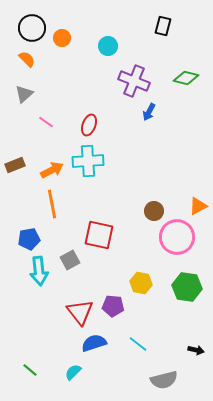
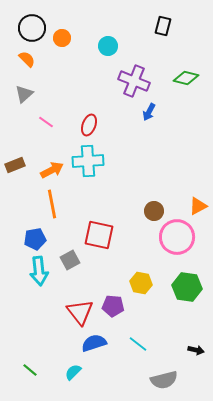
blue pentagon: moved 6 px right
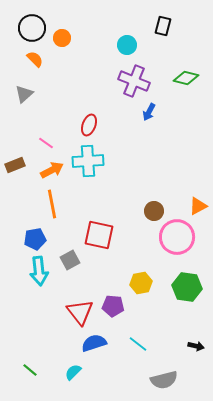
cyan circle: moved 19 px right, 1 px up
orange semicircle: moved 8 px right
pink line: moved 21 px down
yellow hexagon: rotated 20 degrees counterclockwise
black arrow: moved 4 px up
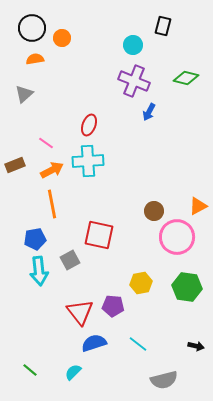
cyan circle: moved 6 px right
orange semicircle: rotated 54 degrees counterclockwise
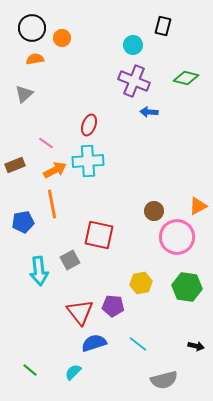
blue arrow: rotated 66 degrees clockwise
orange arrow: moved 3 px right
blue pentagon: moved 12 px left, 17 px up
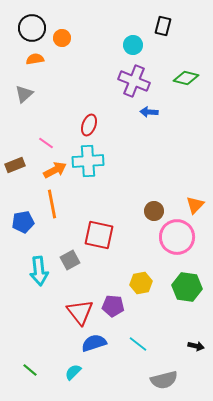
orange triangle: moved 3 px left, 1 px up; rotated 18 degrees counterclockwise
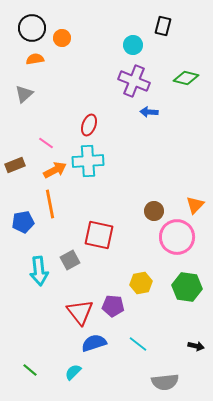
orange line: moved 2 px left
gray semicircle: moved 1 px right, 2 px down; rotated 8 degrees clockwise
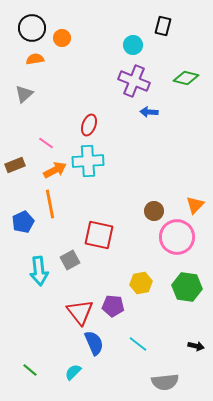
blue pentagon: rotated 15 degrees counterclockwise
blue semicircle: rotated 85 degrees clockwise
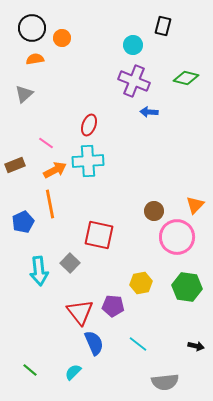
gray square: moved 3 px down; rotated 18 degrees counterclockwise
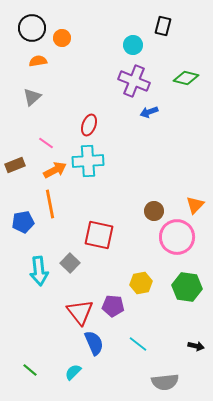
orange semicircle: moved 3 px right, 2 px down
gray triangle: moved 8 px right, 3 px down
blue arrow: rotated 24 degrees counterclockwise
blue pentagon: rotated 15 degrees clockwise
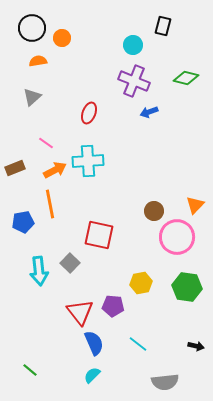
red ellipse: moved 12 px up
brown rectangle: moved 3 px down
cyan semicircle: moved 19 px right, 3 px down
